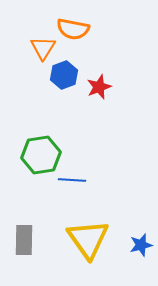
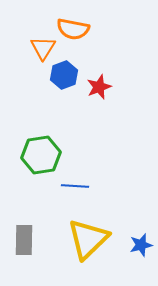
blue line: moved 3 px right, 6 px down
yellow triangle: rotated 21 degrees clockwise
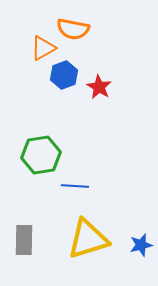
orange triangle: rotated 28 degrees clockwise
red star: rotated 20 degrees counterclockwise
yellow triangle: rotated 27 degrees clockwise
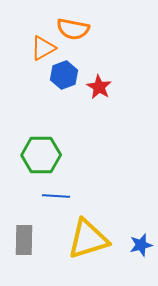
green hexagon: rotated 9 degrees clockwise
blue line: moved 19 px left, 10 px down
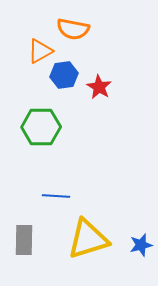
orange triangle: moved 3 px left, 3 px down
blue hexagon: rotated 12 degrees clockwise
green hexagon: moved 28 px up
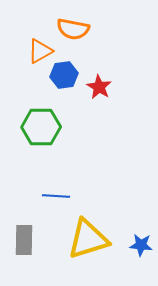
blue star: rotated 20 degrees clockwise
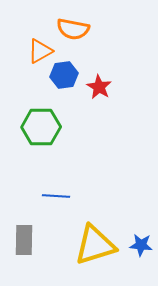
yellow triangle: moved 7 px right, 6 px down
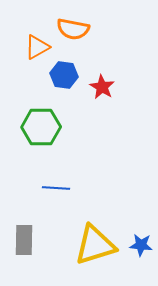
orange triangle: moved 3 px left, 4 px up
blue hexagon: rotated 16 degrees clockwise
red star: moved 3 px right
blue line: moved 8 px up
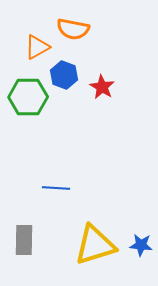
blue hexagon: rotated 12 degrees clockwise
green hexagon: moved 13 px left, 30 px up
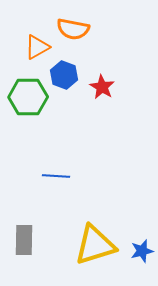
blue line: moved 12 px up
blue star: moved 1 px right, 6 px down; rotated 20 degrees counterclockwise
